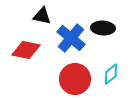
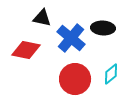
black triangle: moved 2 px down
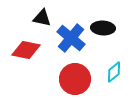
cyan diamond: moved 3 px right, 2 px up
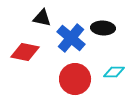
red diamond: moved 1 px left, 2 px down
cyan diamond: rotated 40 degrees clockwise
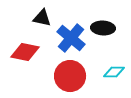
red circle: moved 5 px left, 3 px up
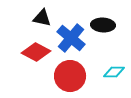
black ellipse: moved 3 px up
red diamond: moved 11 px right; rotated 16 degrees clockwise
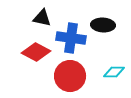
blue cross: rotated 32 degrees counterclockwise
